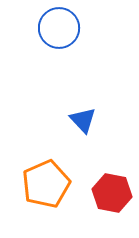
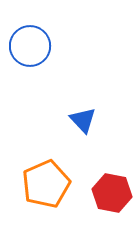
blue circle: moved 29 px left, 18 px down
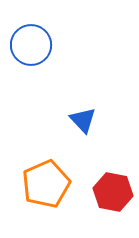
blue circle: moved 1 px right, 1 px up
red hexagon: moved 1 px right, 1 px up
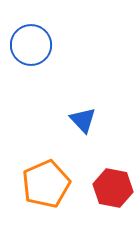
red hexagon: moved 4 px up
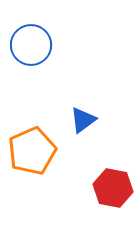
blue triangle: rotated 36 degrees clockwise
orange pentagon: moved 14 px left, 33 px up
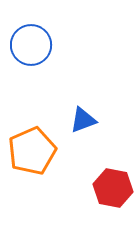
blue triangle: rotated 16 degrees clockwise
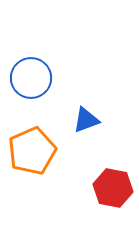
blue circle: moved 33 px down
blue triangle: moved 3 px right
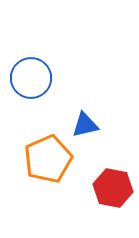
blue triangle: moved 1 px left, 5 px down; rotated 8 degrees clockwise
orange pentagon: moved 16 px right, 8 px down
